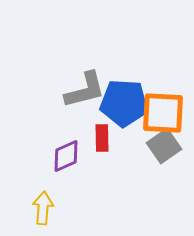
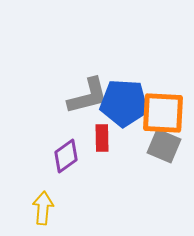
gray L-shape: moved 3 px right, 6 px down
gray square: rotated 32 degrees counterclockwise
purple diamond: rotated 12 degrees counterclockwise
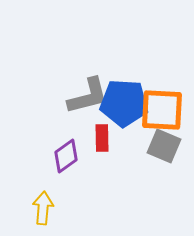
orange square: moved 1 px left, 3 px up
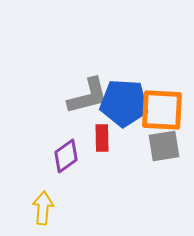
gray square: rotated 32 degrees counterclockwise
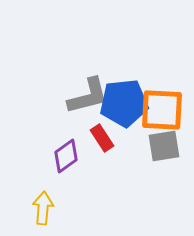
blue pentagon: rotated 9 degrees counterclockwise
red rectangle: rotated 32 degrees counterclockwise
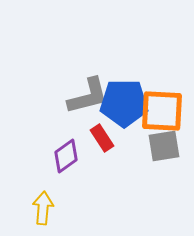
blue pentagon: rotated 6 degrees clockwise
orange square: moved 1 px down
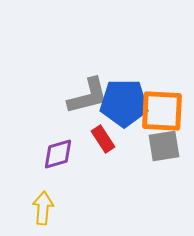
red rectangle: moved 1 px right, 1 px down
purple diamond: moved 8 px left, 2 px up; rotated 20 degrees clockwise
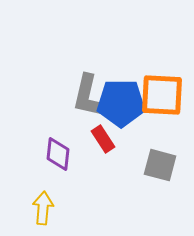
gray L-shape: rotated 117 degrees clockwise
blue pentagon: moved 3 px left
orange square: moved 16 px up
gray square: moved 4 px left, 19 px down; rotated 24 degrees clockwise
purple diamond: rotated 68 degrees counterclockwise
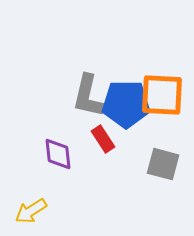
blue pentagon: moved 5 px right, 1 px down
purple diamond: rotated 12 degrees counterclockwise
gray square: moved 3 px right, 1 px up
yellow arrow: moved 12 px left, 3 px down; rotated 128 degrees counterclockwise
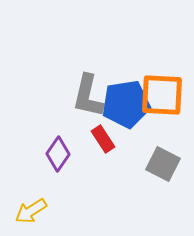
blue pentagon: rotated 9 degrees counterclockwise
purple diamond: rotated 40 degrees clockwise
gray square: rotated 12 degrees clockwise
